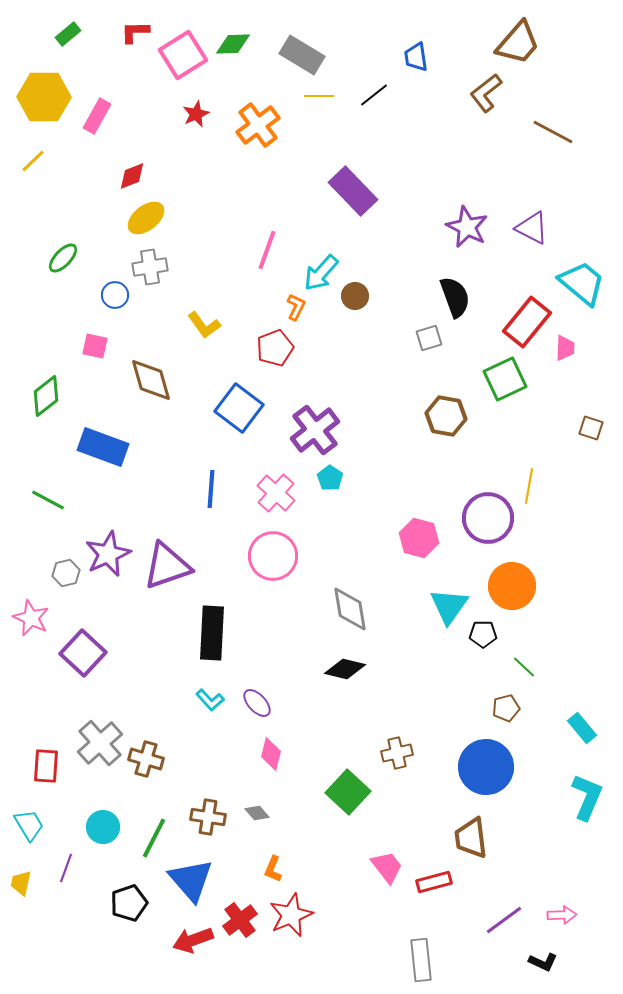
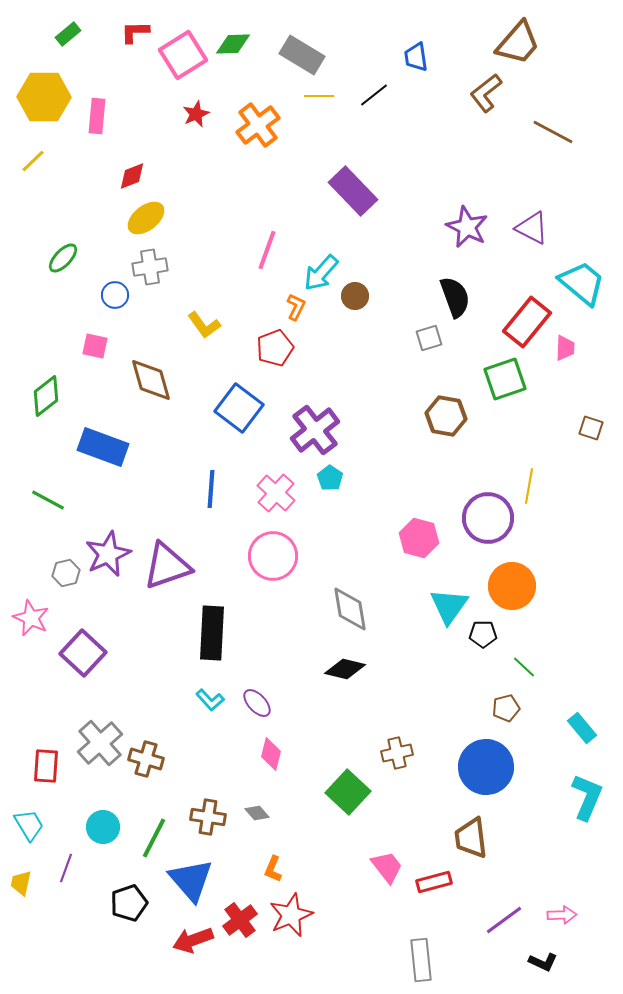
pink rectangle at (97, 116): rotated 24 degrees counterclockwise
green square at (505, 379): rotated 6 degrees clockwise
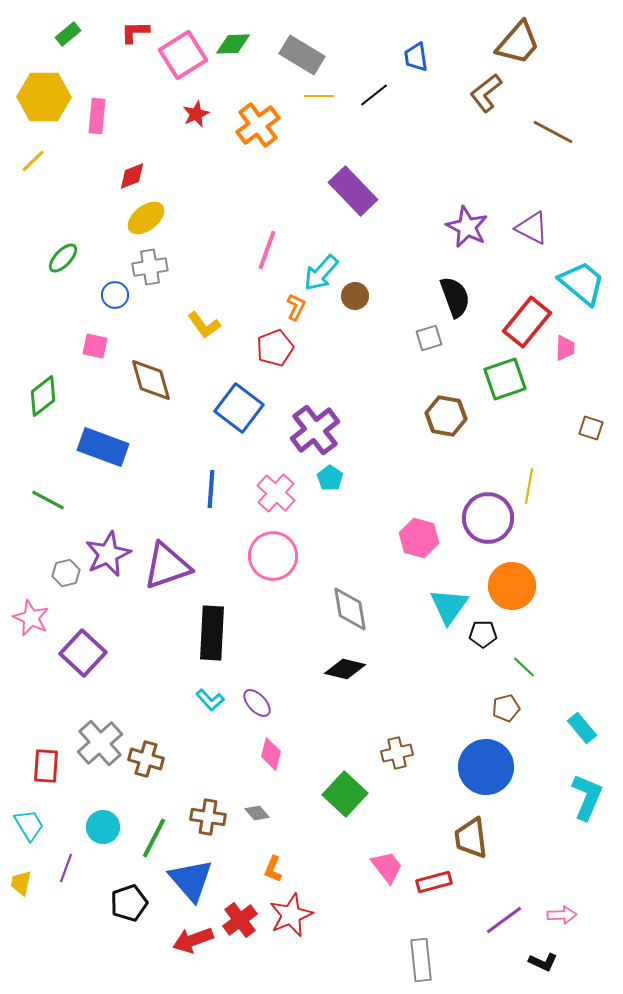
green diamond at (46, 396): moved 3 px left
green square at (348, 792): moved 3 px left, 2 px down
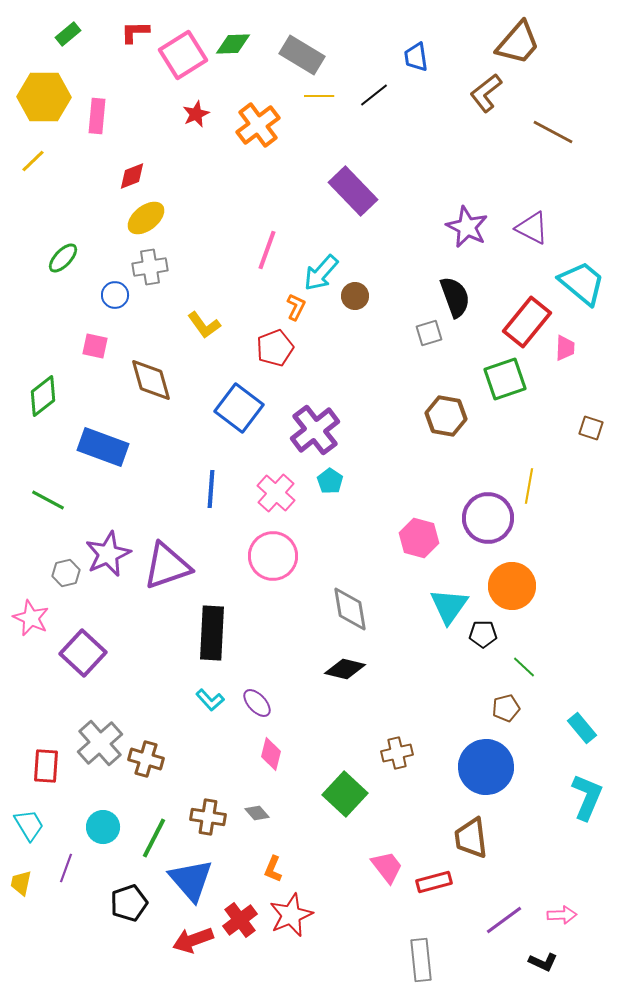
gray square at (429, 338): moved 5 px up
cyan pentagon at (330, 478): moved 3 px down
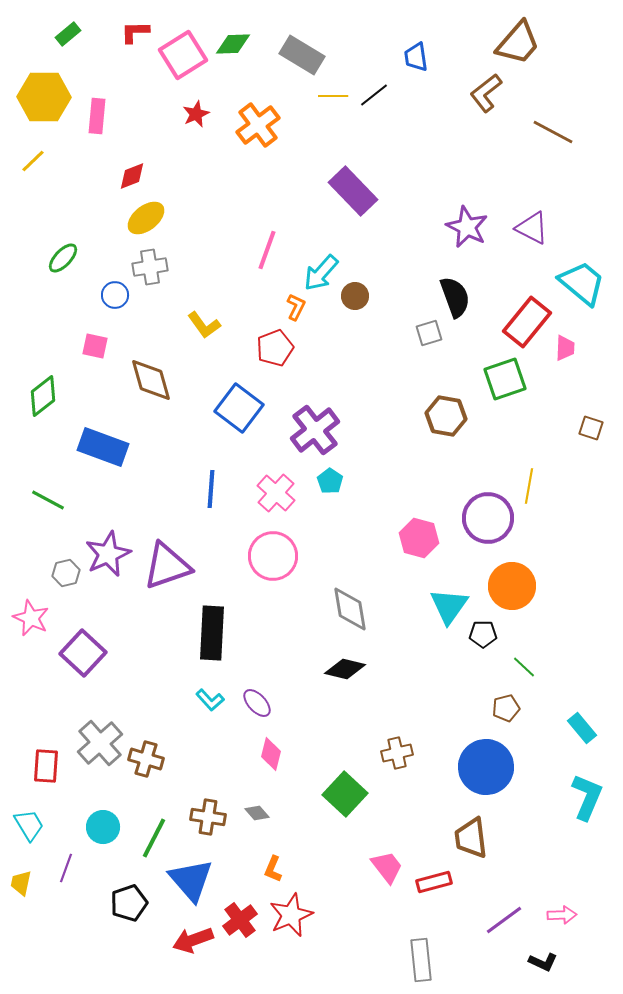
yellow line at (319, 96): moved 14 px right
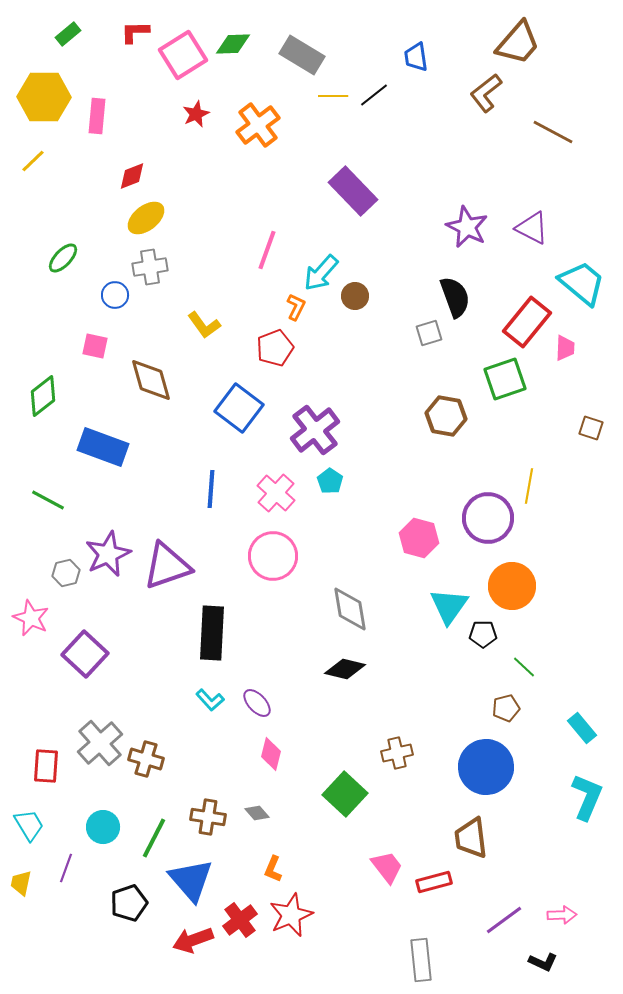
purple square at (83, 653): moved 2 px right, 1 px down
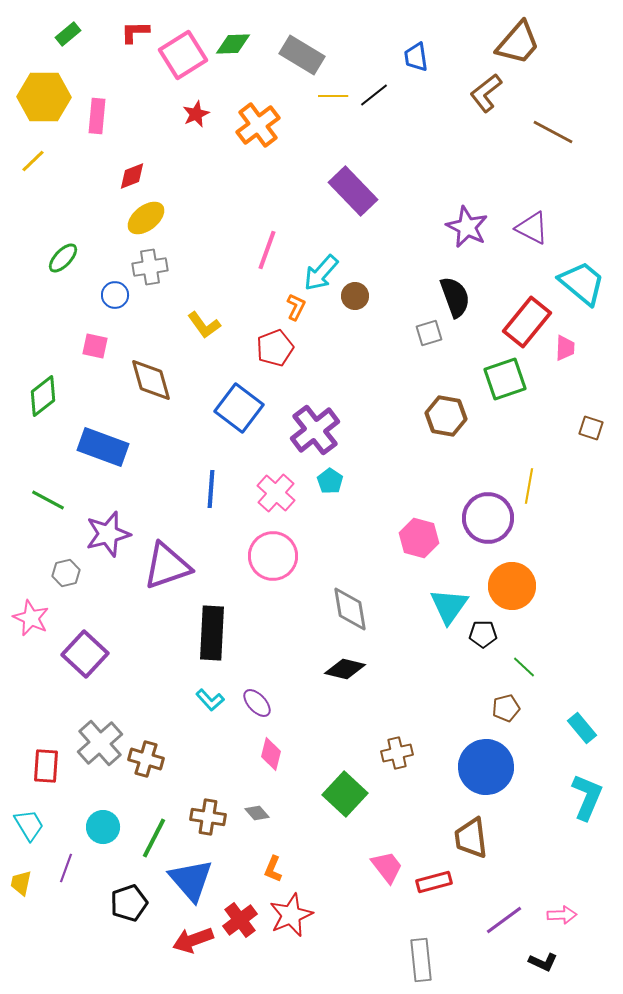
purple star at (108, 554): moved 20 px up; rotated 9 degrees clockwise
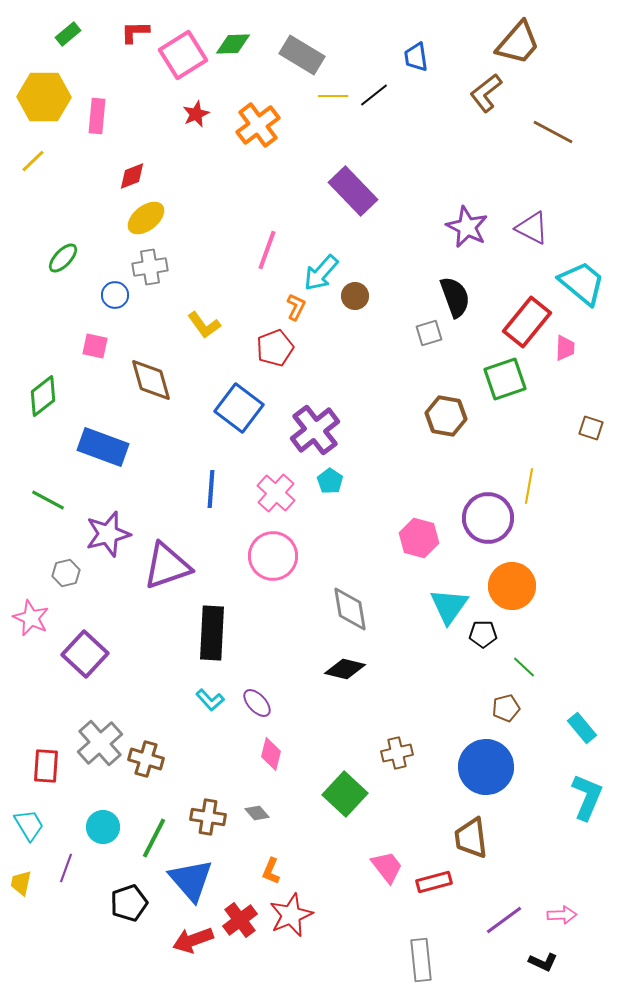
orange L-shape at (273, 869): moved 2 px left, 2 px down
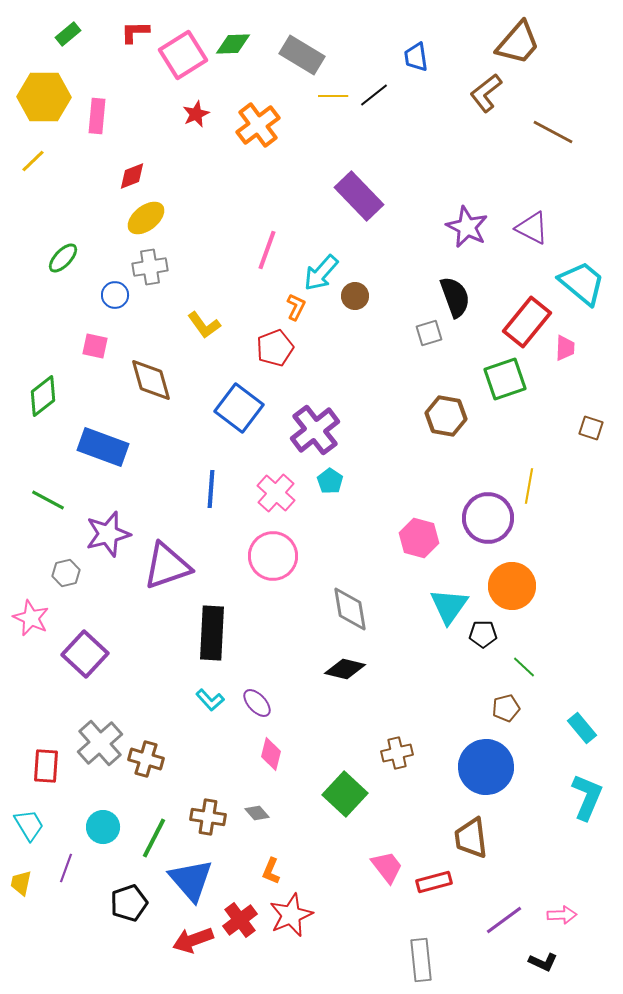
purple rectangle at (353, 191): moved 6 px right, 5 px down
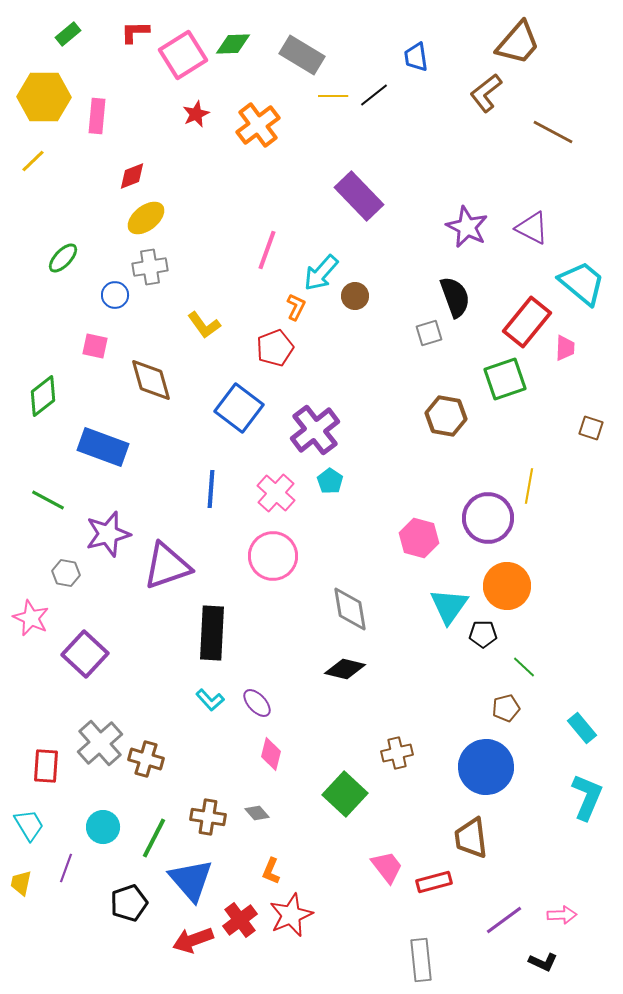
gray hexagon at (66, 573): rotated 24 degrees clockwise
orange circle at (512, 586): moved 5 px left
